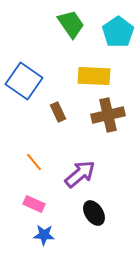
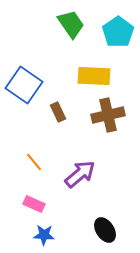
blue square: moved 4 px down
black ellipse: moved 11 px right, 17 px down
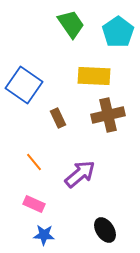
brown rectangle: moved 6 px down
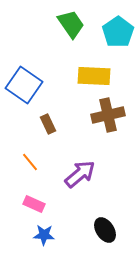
brown rectangle: moved 10 px left, 6 px down
orange line: moved 4 px left
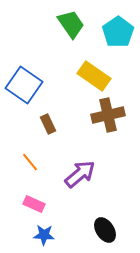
yellow rectangle: rotated 32 degrees clockwise
